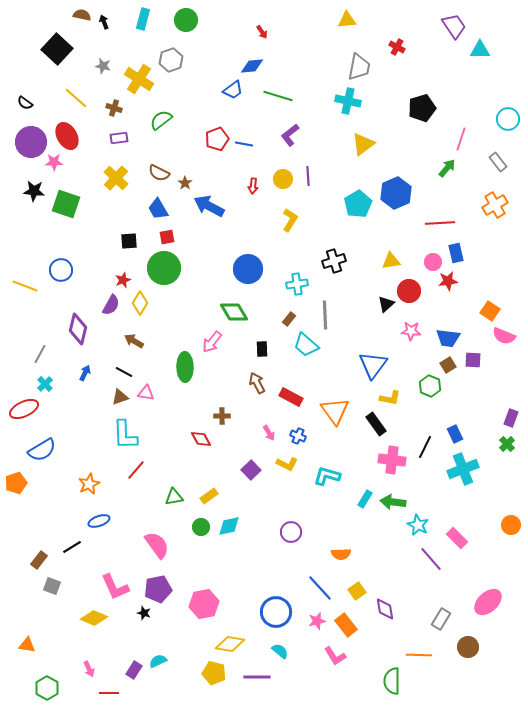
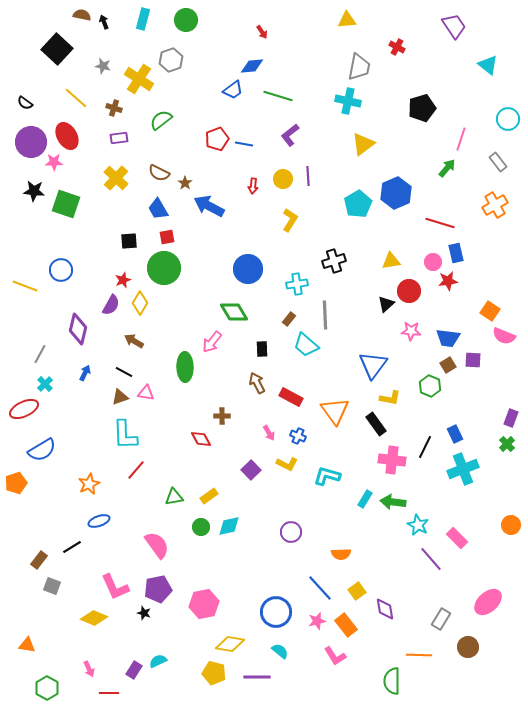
cyan triangle at (480, 50): moved 8 px right, 15 px down; rotated 40 degrees clockwise
red line at (440, 223): rotated 20 degrees clockwise
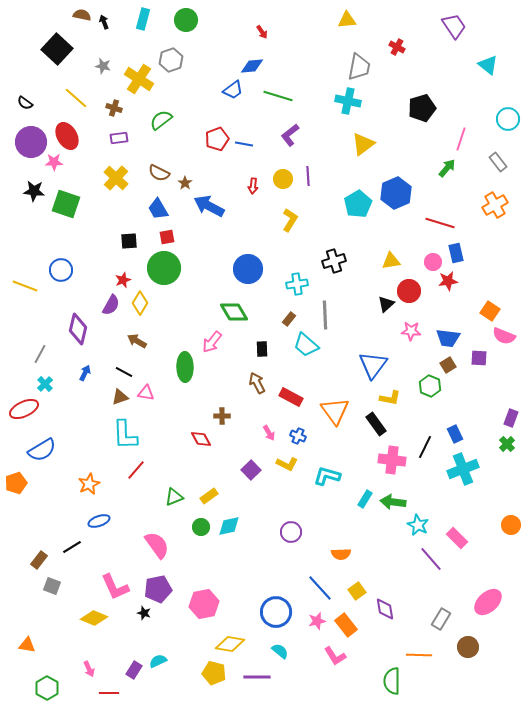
brown arrow at (134, 341): moved 3 px right
purple square at (473, 360): moved 6 px right, 2 px up
green triangle at (174, 497): rotated 12 degrees counterclockwise
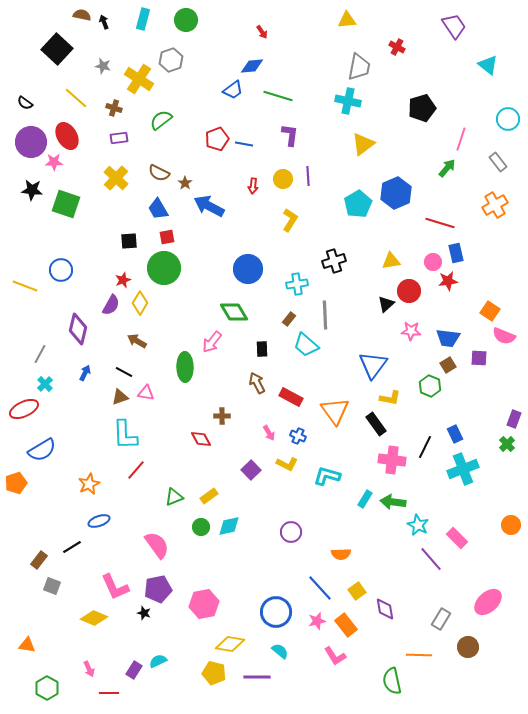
purple L-shape at (290, 135): rotated 135 degrees clockwise
black star at (34, 191): moved 2 px left, 1 px up
purple rectangle at (511, 418): moved 3 px right, 1 px down
green semicircle at (392, 681): rotated 12 degrees counterclockwise
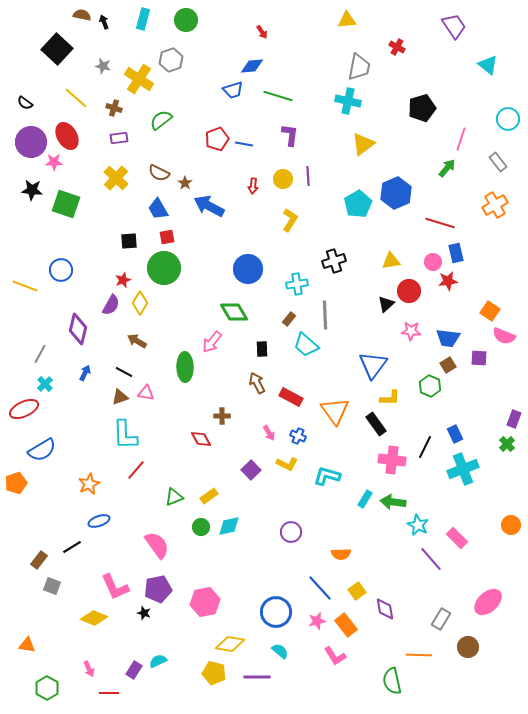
blue trapezoid at (233, 90): rotated 20 degrees clockwise
yellow L-shape at (390, 398): rotated 10 degrees counterclockwise
pink hexagon at (204, 604): moved 1 px right, 2 px up
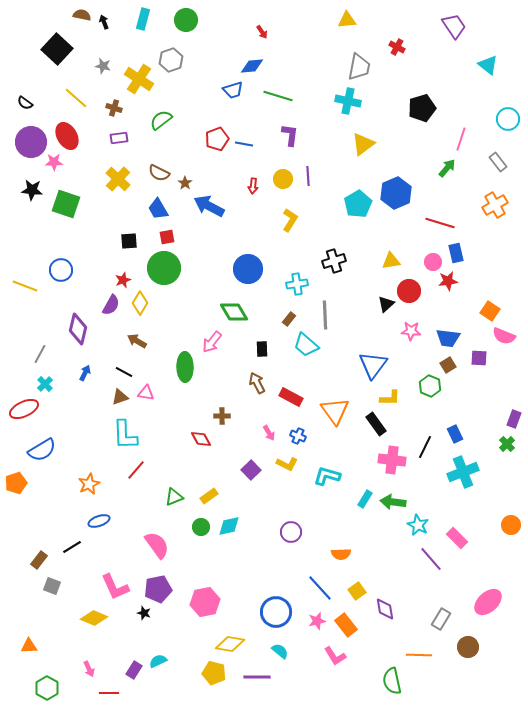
yellow cross at (116, 178): moved 2 px right, 1 px down
cyan cross at (463, 469): moved 3 px down
orange triangle at (27, 645): moved 2 px right, 1 px down; rotated 12 degrees counterclockwise
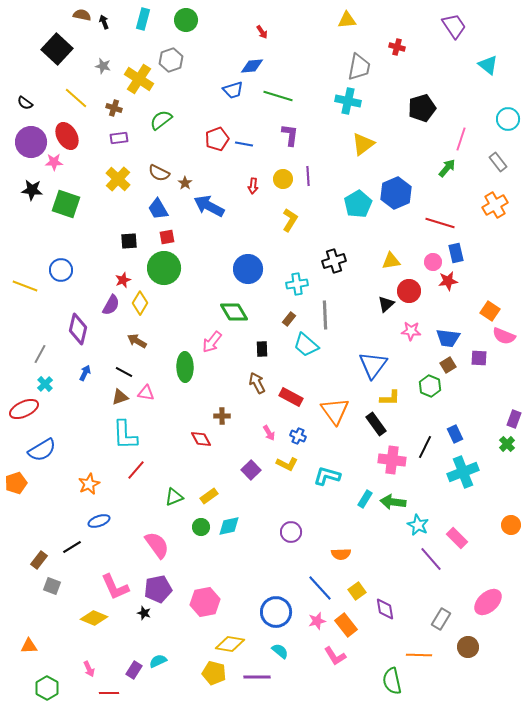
red cross at (397, 47): rotated 14 degrees counterclockwise
